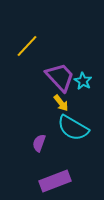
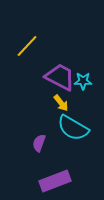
purple trapezoid: rotated 20 degrees counterclockwise
cyan star: rotated 30 degrees counterclockwise
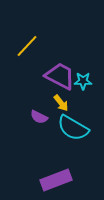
purple trapezoid: moved 1 px up
purple semicircle: moved 26 px up; rotated 84 degrees counterclockwise
purple rectangle: moved 1 px right, 1 px up
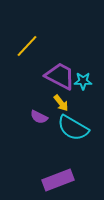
purple rectangle: moved 2 px right
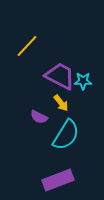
cyan semicircle: moved 7 px left, 7 px down; rotated 88 degrees counterclockwise
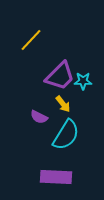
yellow line: moved 4 px right, 6 px up
purple trapezoid: rotated 108 degrees clockwise
yellow arrow: moved 2 px right, 1 px down
purple rectangle: moved 2 px left, 3 px up; rotated 24 degrees clockwise
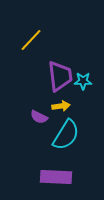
purple trapezoid: rotated 52 degrees counterclockwise
yellow arrow: moved 2 px left, 2 px down; rotated 60 degrees counterclockwise
